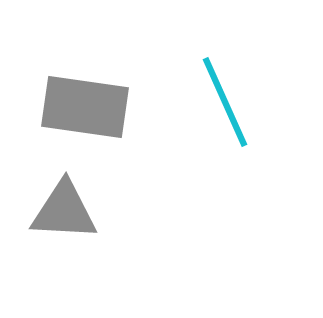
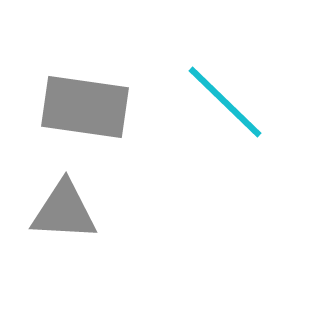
cyan line: rotated 22 degrees counterclockwise
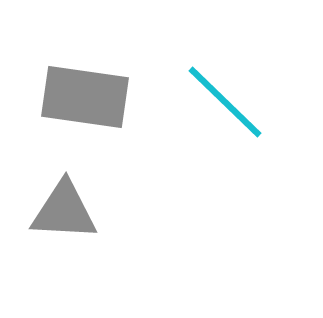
gray rectangle: moved 10 px up
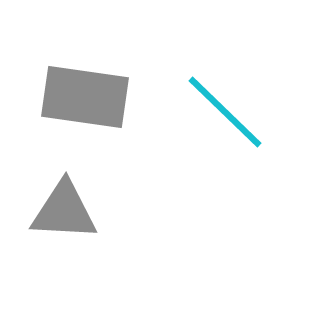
cyan line: moved 10 px down
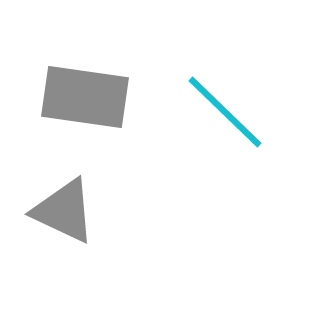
gray triangle: rotated 22 degrees clockwise
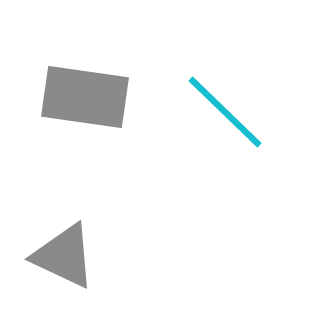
gray triangle: moved 45 px down
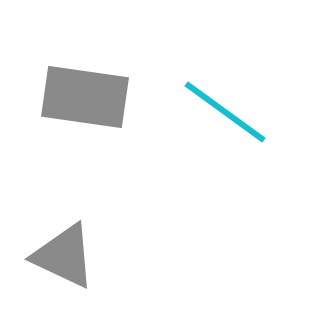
cyan line: rotated 8 degrees counterclockwise
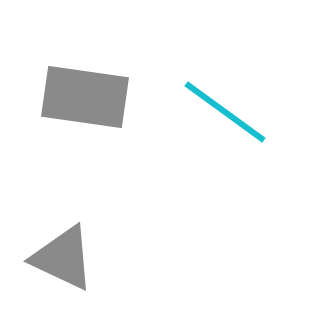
gray triangle: moved 1 px left, 2 px down
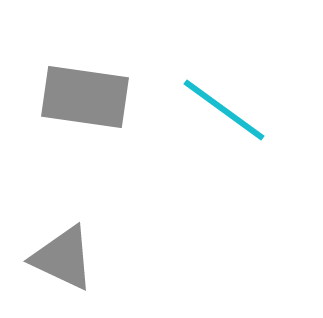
cyan line: moved 1 px left, 2 px up
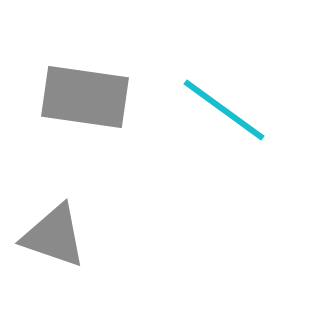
gray triangle: moved 9 px left, 22 px up; rotated 6 degrees counterclockwise
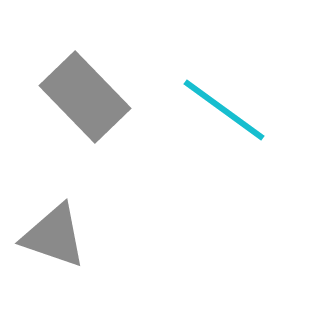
gray rectangle: rotated 38 degrees clockwise
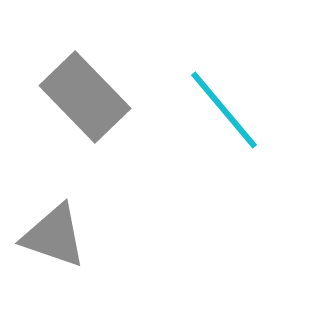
cyan line: rotated 14 degrees clockwise
